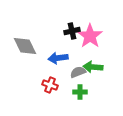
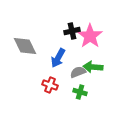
blue arrow: rotated 54 degrees counterclockwise
green cross: rotated 16 degrees clockwise
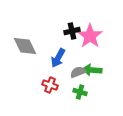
green arrow: moved 1 px left, 3 px down
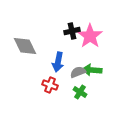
blue arrow: moved 4 px down; rotated 18 degrees counterclockwise
green cross: rotated 16 degrees clockwise
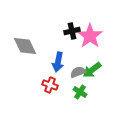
green arrow: rotated 42 degrees counterclockwise
